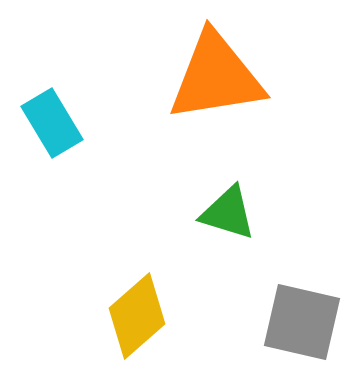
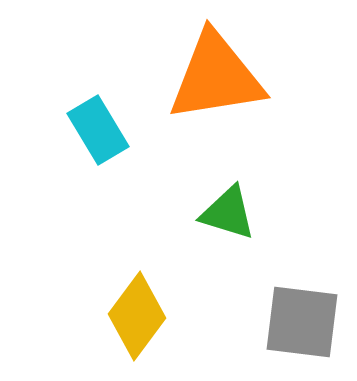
cyan rectangle: moved 46 px right, 7 px down
yellow diamond: rotated 12 degrees counterclockwise
gray square: rotated 6 degrees counterclockwise
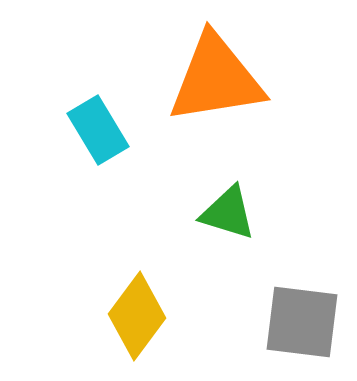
orange triangle: moved 2 px down
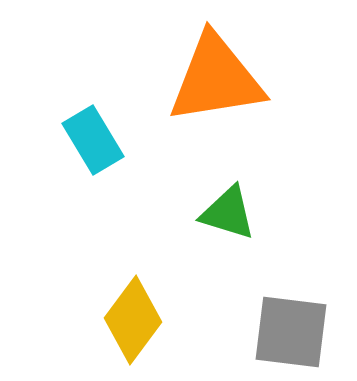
cyan rectangle: moved 5 px left, 10 px down
yellow diamond: moved 4 px left, 4 px down
gray square: moved 11 px left, 10 px down
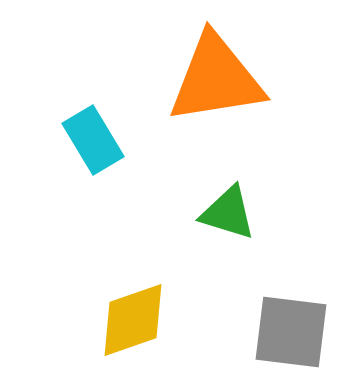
yellow diamond: rotated 34 degrees clockwise
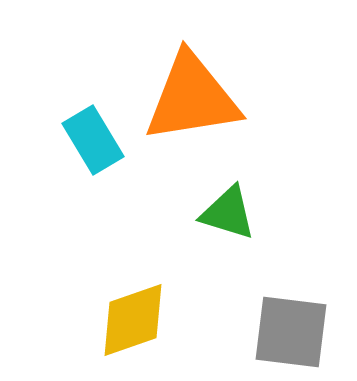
orange triangle: moved 24 px left, 19 px down
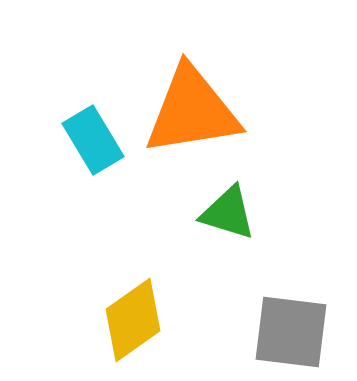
orange triangle: moved 13 px down
yellow diamond: rotated 16 degrees counterclockwise
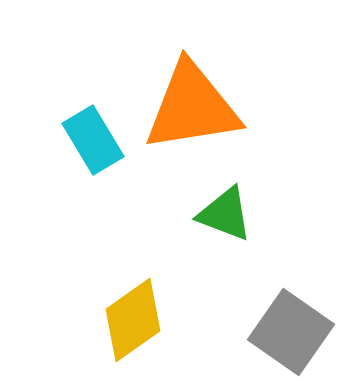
orange triangle: moved 4 px up
green triangle: moved 3 px left, 1 px down; rotated 4 degrees clockwise
gray square: rotated 28 degrees clockwise
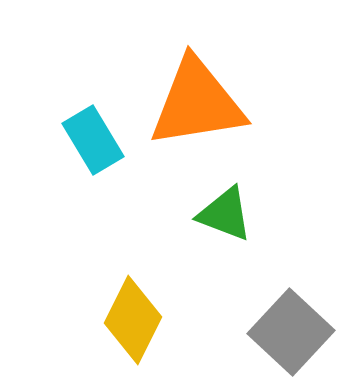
orange triangle: moved 5 px right, 4 px up
yellow diamond: rotated 28 degrees counterclockwise
gray square: rotated 8 degrees clockwise
